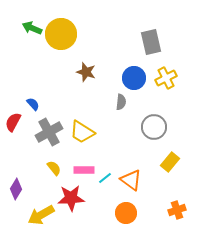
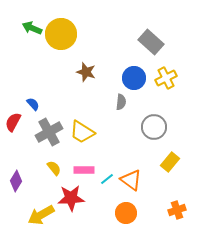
gray rectangle: rotated 35 degrees counterclockwise
cyan line: moved 2 px right, 1 px down
purple diamond: moved 8 px up
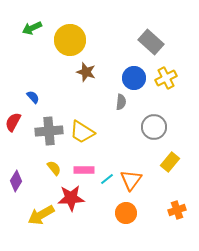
green arrow: rotated 48 degrees counterclockwise
yellow circle: moved 9 px right, 6 px down
blue semicircle: moved 7 px up
gray cross: moved 1 px up; rotated 24 degrees clockwise
orange triangle: rotated 30 degrees clockwise
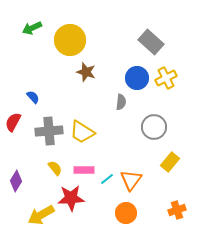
blue circle: moved 3 px right
yellow semicircle: moved 1 px right
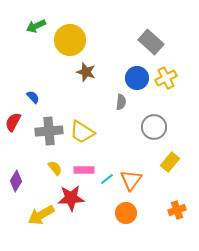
green arrow: moved 4 px right, 2 px up
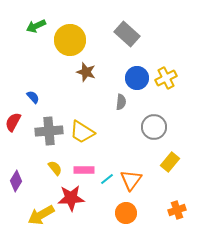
gray rectangle: moved 24 px left, 8 px up
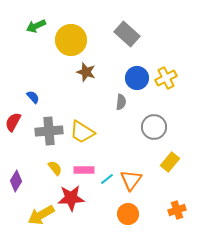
yellow circle: moved 1 px right
orange circle: moved 2 px right, 1 px down
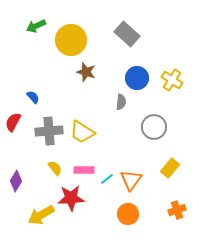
yellow cross: moved 6 px right, 2 px down; rotated 30 degrees counterclockwise
yellow rectangle: moved 6 px down
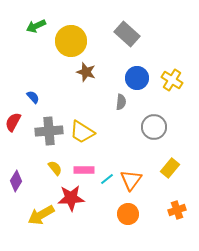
yellow circle: moved 1 px down
